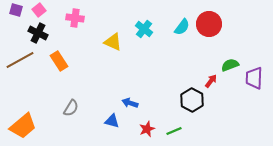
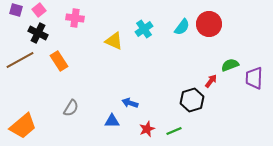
cyan cross: rotated 18 degrees clockwise
yellow triangle: moved 1 px right, 1 px up
black hexagon: rotated 15 degrees clockwise
blue triangle: rotated 14 degrees counterclockwise
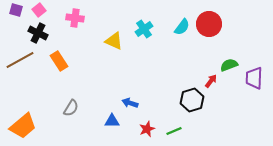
green semicircle: moved 1 px left
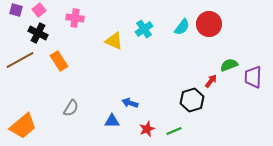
purple trapezoid: moved 1 px left, 1 px up
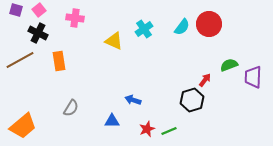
orange rectangle: rotated 24 degrees clockwise
red arrow: moved 6 px left, 1 px up
blue arrow: moved 3 px right, 3 px up
green line: moved 5 px left
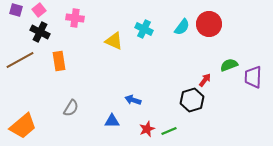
cyan cross: rotated 30 degrees counterclockwise
black cross: moved 2 px right, 1 px up
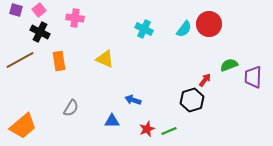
cyan semicircle: moved 2 px right, 2 px down
yellow triangle: moved 9 px left, 18 px down
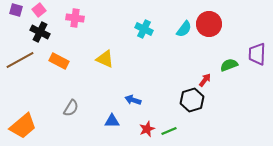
orange rectangle: rotated 54 degrees counterclockwise
purple trapezoid: moved 4 px right, 23 px up
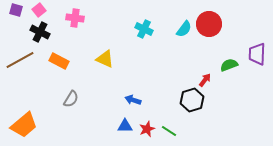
gray semicircle: moved 9 px up
blue triangle: moved 13 px right, 5 px down
orange trapezoid: moved 1 px right, 1 px up
green line: rotated 56 degrees clockwise
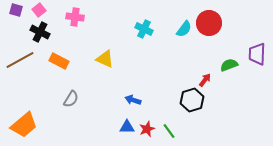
pink cross: moved 1 px up
red circle: moved 1 px up
blue triangle: moved 2 px right, 1 px down
green line: rotated 21 degrees clockwise
